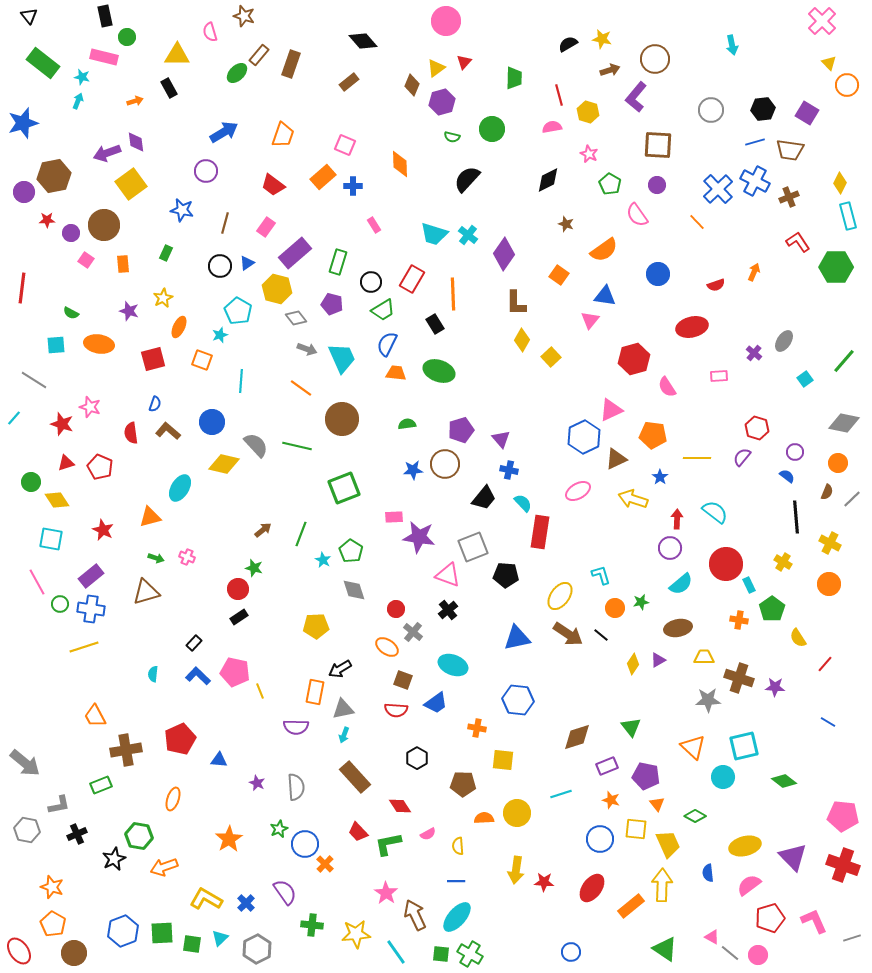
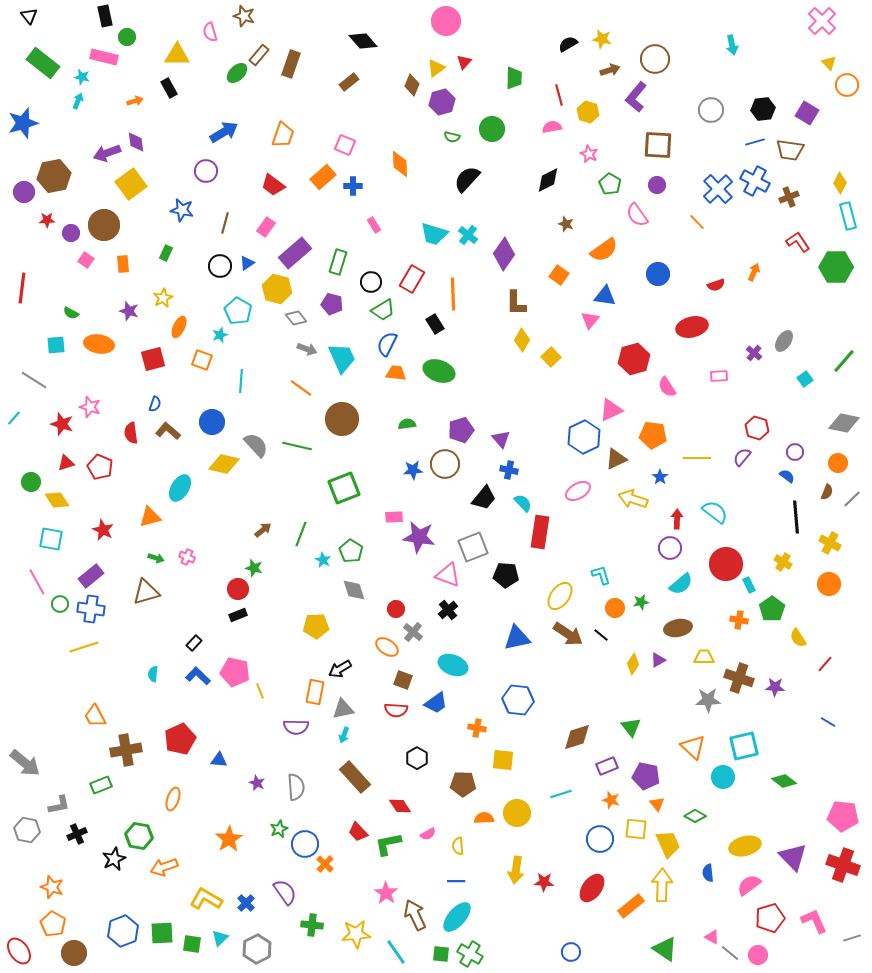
black rectangle at (239, 617): moved 1 px left, 2 px up; rotated 12 degrees clockwise
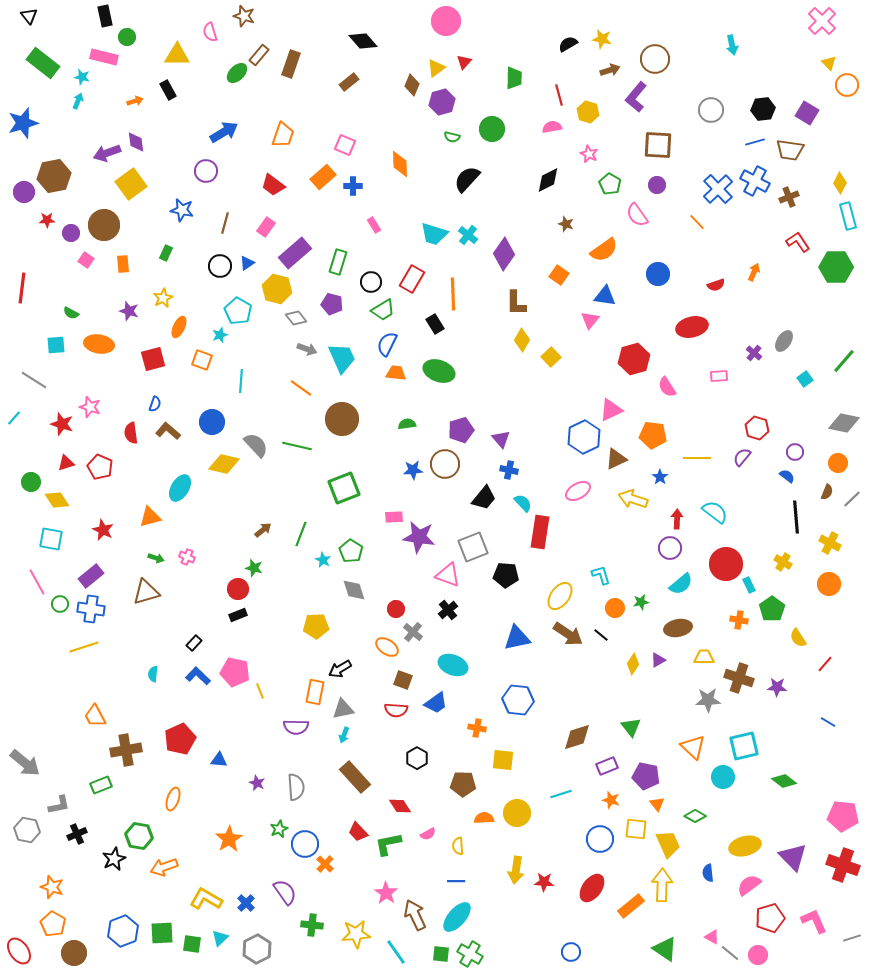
black rectangle at (169, 88): moved 1 px left, 2 px down
purple star at (775, 687): moved 2 px right
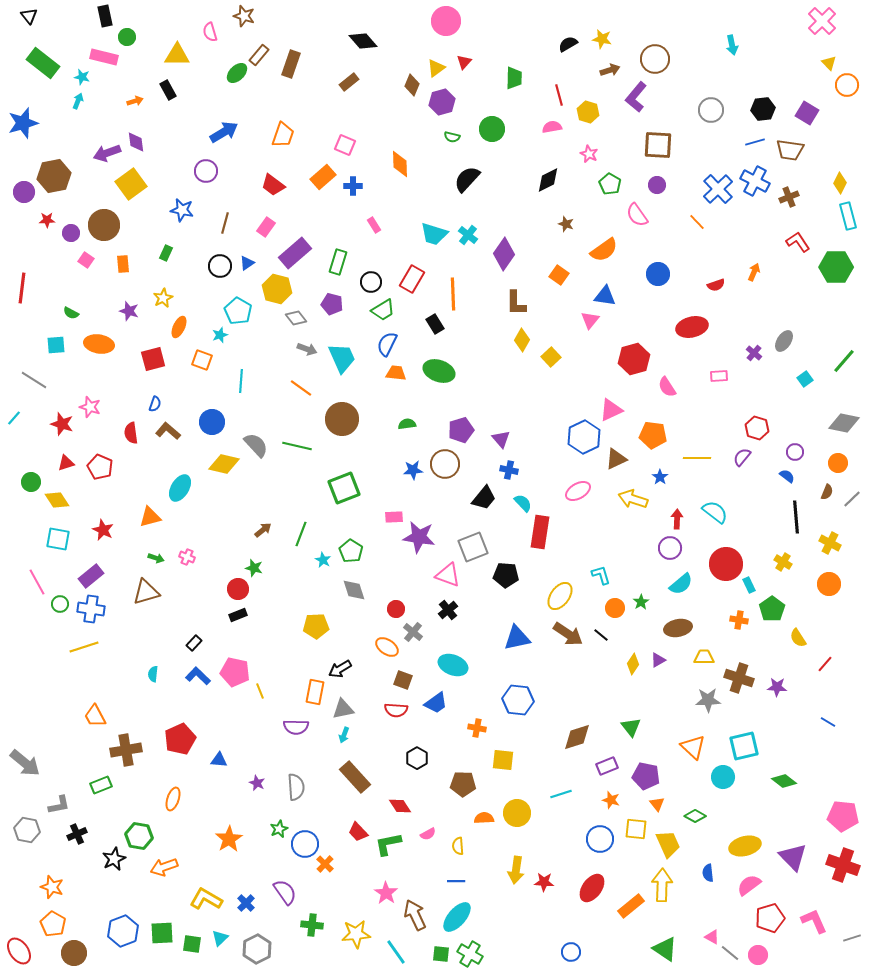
cyan square at (51, 539): moved 7 px right
green star at (641, 602): rotated 21 degrees counterclockwise
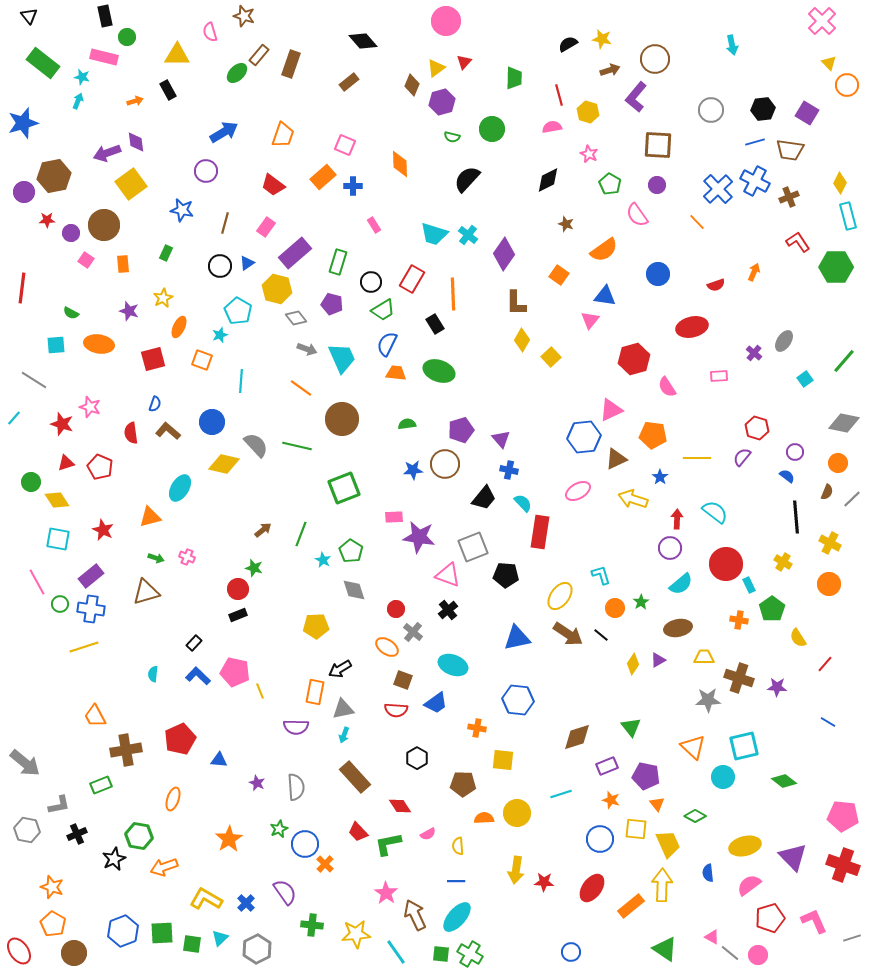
blue hexagon at (584, 437): rotated 20 degrees clockwise
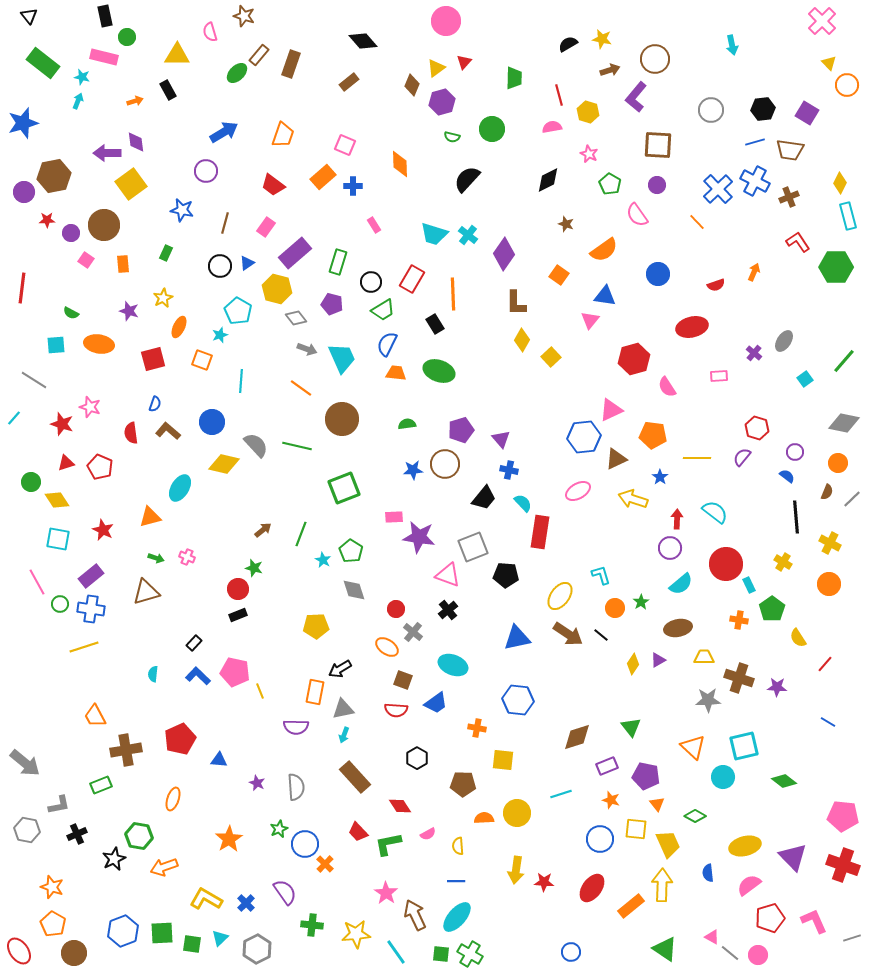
purple arrow at (107, 153): rotated 20 degrees clockwise
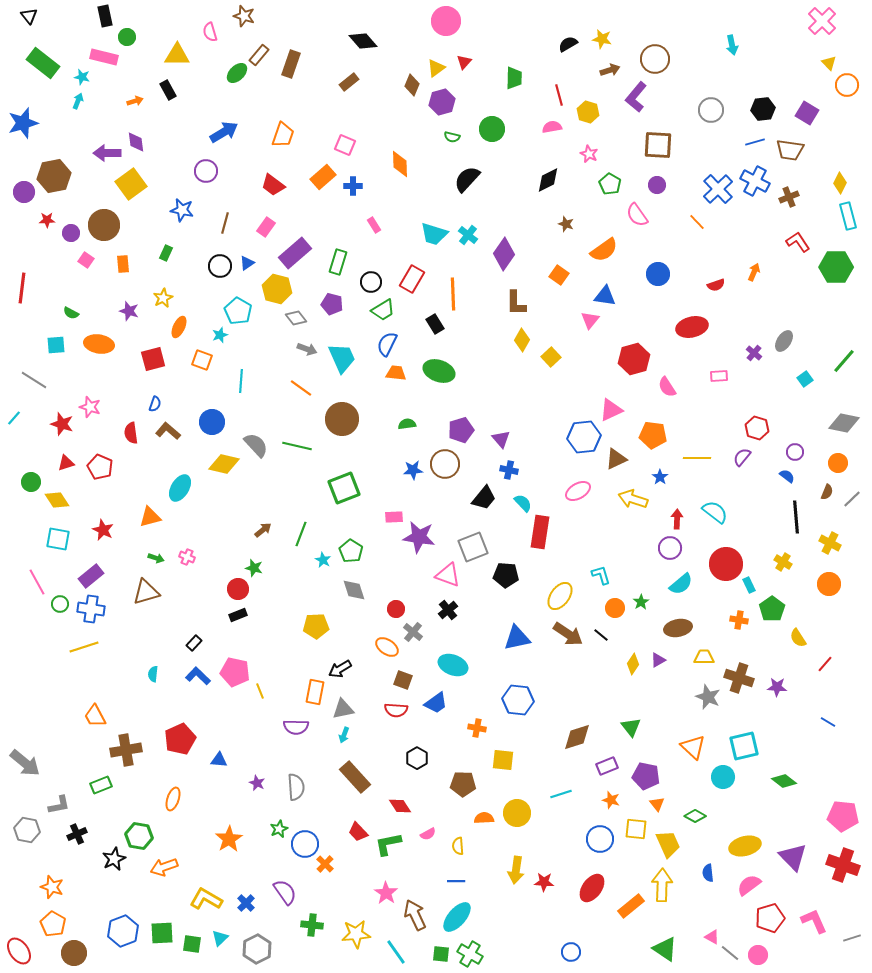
gray star at (708, 700): moved 3 px up; rotated 25 degrees clockwise
